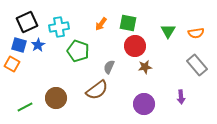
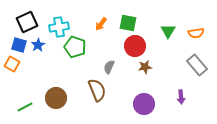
green pentagon: moved 3 px left, 4 px up
brown semicircle: rotated 75 degrees counterclockwise
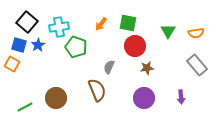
black square: rotated 25 degrees counterclockwise
green pentagon: moved 1 px right
brown star: moved 2 px right, 1 px down
purple circle: moved 6 px up
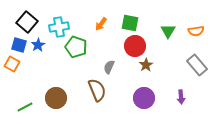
green square: moved 2 px right
orange semicircle: moved 2 px up
brown star: moved 1 px left, 3 px up; rotated 24 degrees counterclockwise
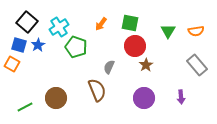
cyan cross: rotated 24 degrees counterclockwise
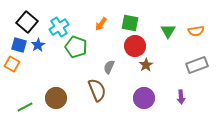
gray rectangle: rotated 70 degrees counterclockwise
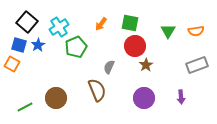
green pentagon: rotated 30 degrees clockwise
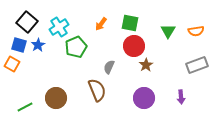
red circle: moved 1 px left
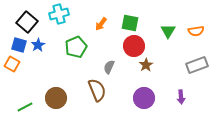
cyan cross: moved 13 px up; rotated 18 degrees clockwise
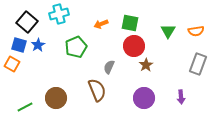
orange arrow: rotated 32 degrees clockwise
gray rectangle: moved 1 px right, 1 px up; rotated 50 degrees counterclockwise
